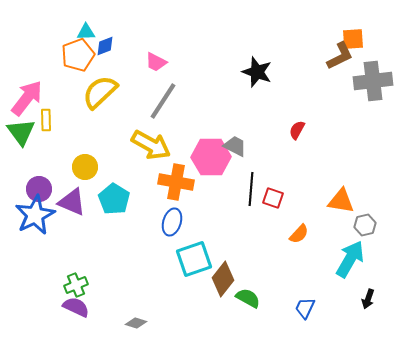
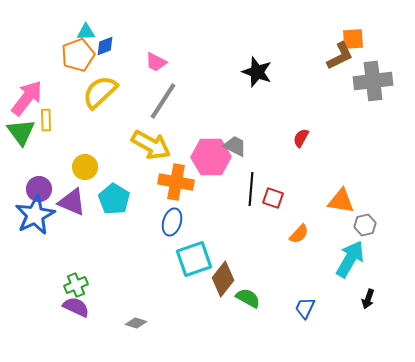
red semicircle: moved 4 px right, 8 px down
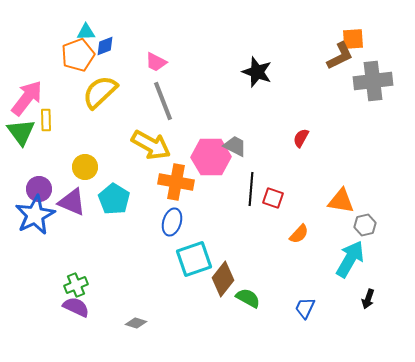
gray line: rotated 54 degrees counterclockwise
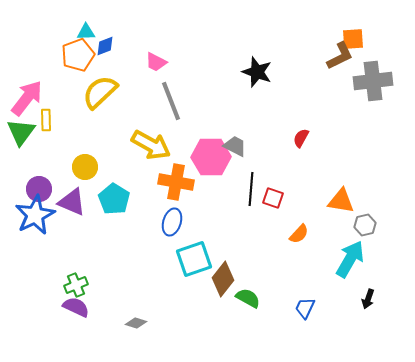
gray line: moved 8 px right
green triangle: rotated 12 degrees clockwise
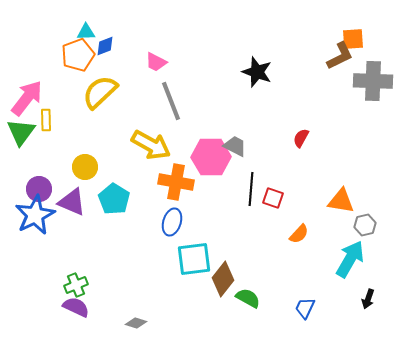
gray cross: rotated 9 degrees clockwise
cyan square: rotated 12 degrees clockwise
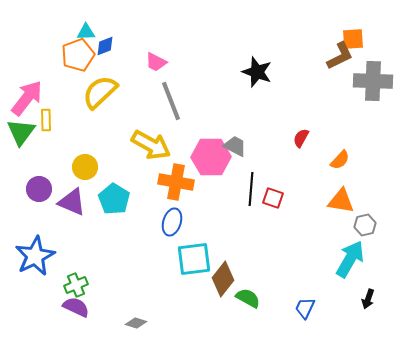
blue star: moved 41 px down
orange semicircle: moved 41 px right, 74 px up
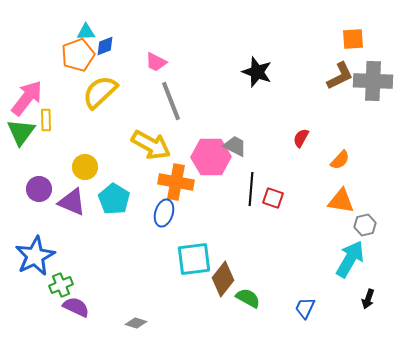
brown L-shape: moved 20 px down
blue ellipse: moved 8 px left, 9 px up
green cross: moved 15 px left
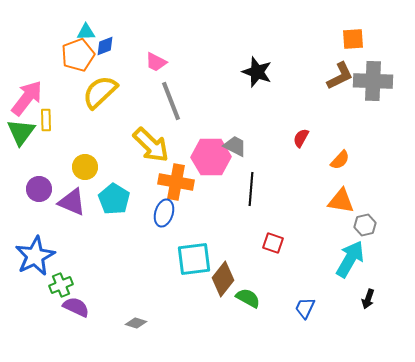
yellow arrow: rotated 15 degrees clockwise
red square: moved 45 px down
